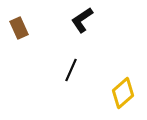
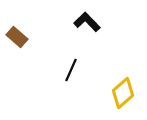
black L-shape: moved 5 px right, 2 px down; rotated 80 degrees clockwise
brown rectangle: moved 2 px left, 9 px down; rotated 25 degrees counterclockwise
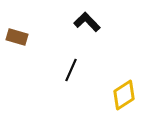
brown rectangle: rotated 25 degrees counterclockwise
yellow diamond: moved 1 px right, 2 px down; rotated 8 degrees clockwise
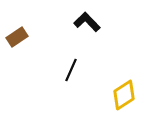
brown rectangle: rotated 50 degrees counterclockwise
